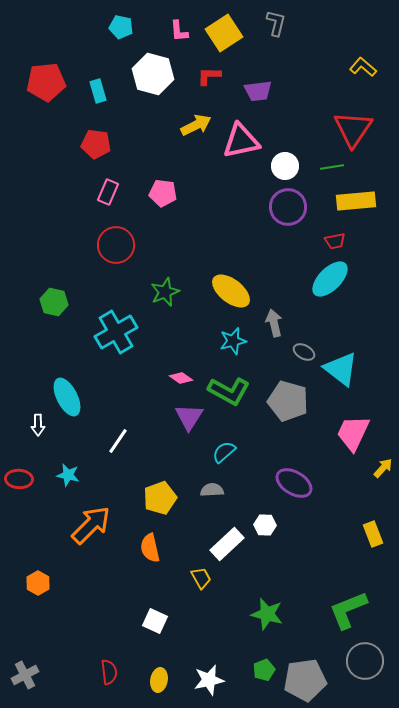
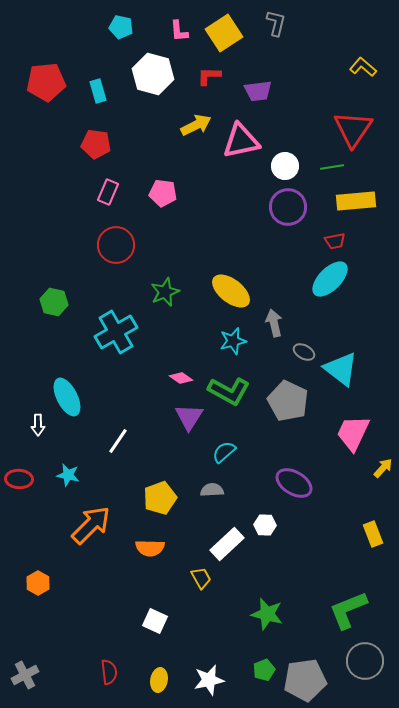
gray pentagon at (288, 401): rotated 9 degrees clockwise
orange semicircle at (150, 548): rotated 76 degrees counterclockwise
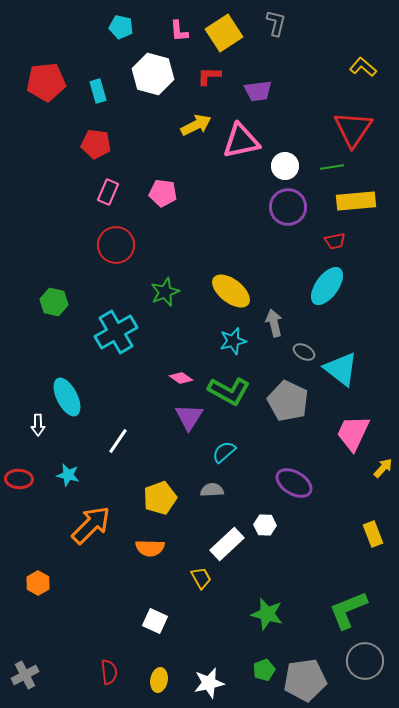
cyan ellipse at (330, 279): moved 3 px left, 7 px down; rotated 9 degrees counterclockwise
white star at (209, 680): moved 3 px down
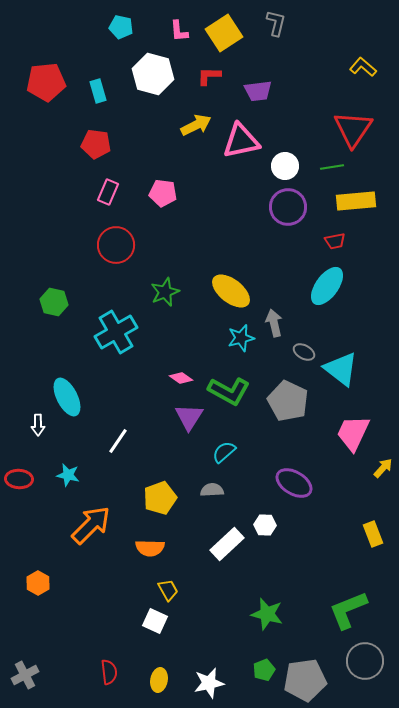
cyan star at (233, 341): moved 8 px right, 3 px up
yellow trapezoid at (201, 578): moved 33 px left, 12 px down
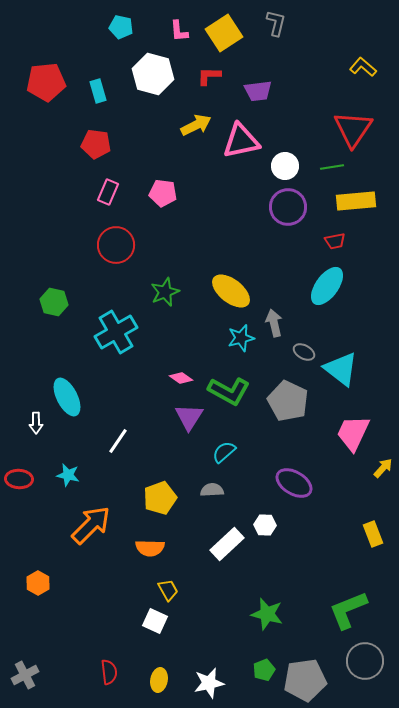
white arrow at (38, 425): moved 2 px left, 2 px up
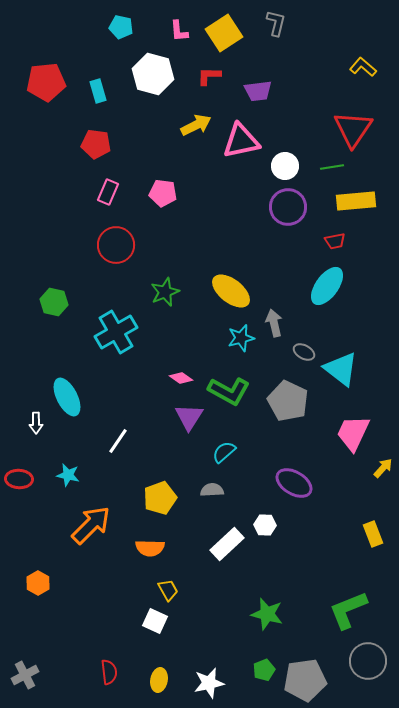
gray circle at (365, 661): moved 3 px right
